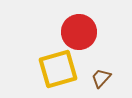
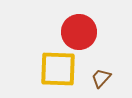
yellow square: rotated 18 degrees clockwise
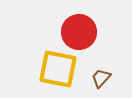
yellow square: rotated 9 degrees clockwise
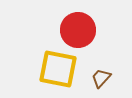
red circle: moved 1 px left, 2 px up
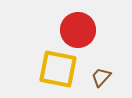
brown trapezoid: moved 1 px up
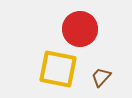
red circle: moved 2 px right, 1 px up
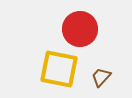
yellow square: moved 1 px right
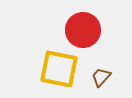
red circle: moved 3 px right, 1 px down
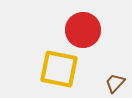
brown trapezoid: moved 14 px right, 6 px down
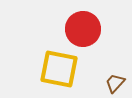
red circle: moved 1 px up
